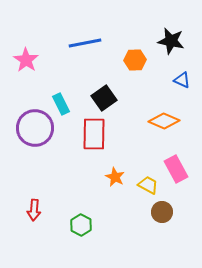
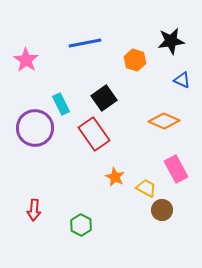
black star: rotated 20 degrees counterclockwise
orange hexagon: rotated 20 degrees clockwise
red rectangle: rotated 36 degrees counterclockwise
yellow trapezoid: moved 2 px left, 3 px down
brown circle: moved 2 px up
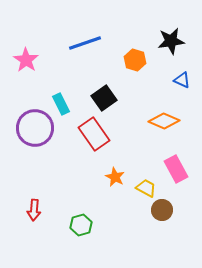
blue line: rotated 8 degrees counterclockwise
green hexagon: rotated 15 degrees clockwise
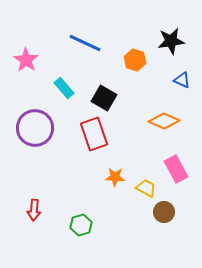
blue line: rotated 44 degrees clockwise
black square: rotated 25 degrees counterclockwise
cyan rectangle: moved 3 px right, 16 px up; rotated 15 degrees counterclockwise
red rectangle: rotated 16 degrees clockwise
orange star: rotated 24 degrees counterclockwise
brown circle: moved 2 px right, 2 px down
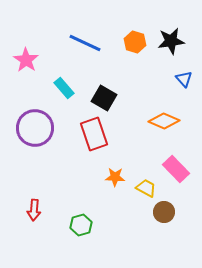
orange hexagon: moved 18 px up
blue triangle: moved 2 px right, 1 px up; rotated 24 degrees clockwise
pink rectangle: rotated 16 degrees counterclockwise
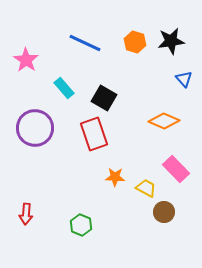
red arrow: moved 8 px left, 4 px down
green hexagon: rotated 20 degrees counterclockwise
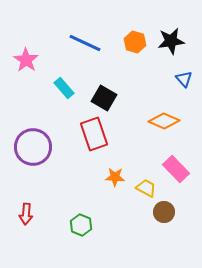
purple circle: moved 2 px left, 19 px down
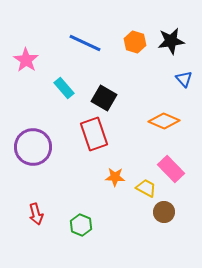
pink rectangle: moved 5 px left
red arrow: moved 10 px right; rotated 20 degrees counterclockwise
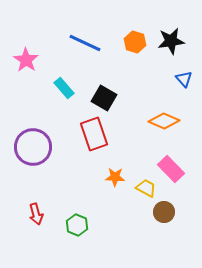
green hexagon: moved 4 px left
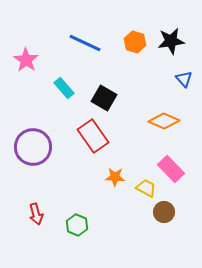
red rectangle: moved 1 px left, 2 px down; rotated 16 degrees counterclockwise
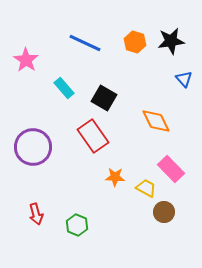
orange diamond: moved 8 px left; rotated 40 degrees clockwise
